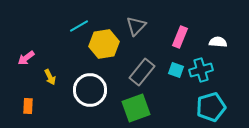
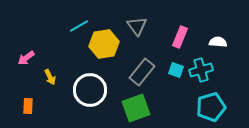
gray triangle: moved 1 px right; rotated 20 degrees counterclockwise
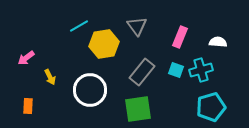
green square: moved 2 px right, 1 px down; rotated 12 degrees clockwise
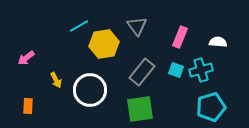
yellow arrow: moved 6 px right, 3 px down
green square: moved 2 px right
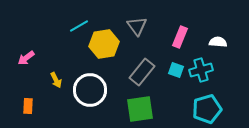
cyan pentagon: moved 4 px left, 2 px down
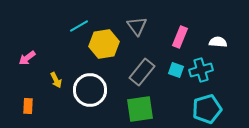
pink arrow: moved 1 px right
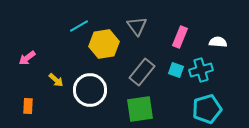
yellow arrow: rotated 21 degrees counterclockwise
